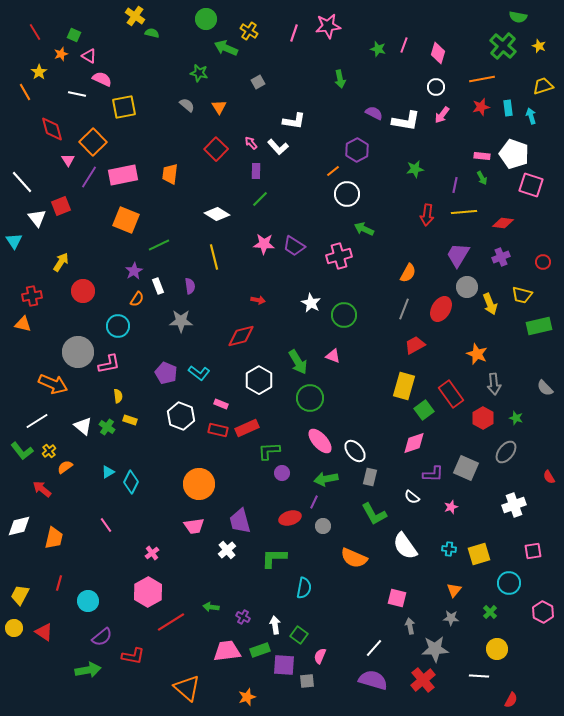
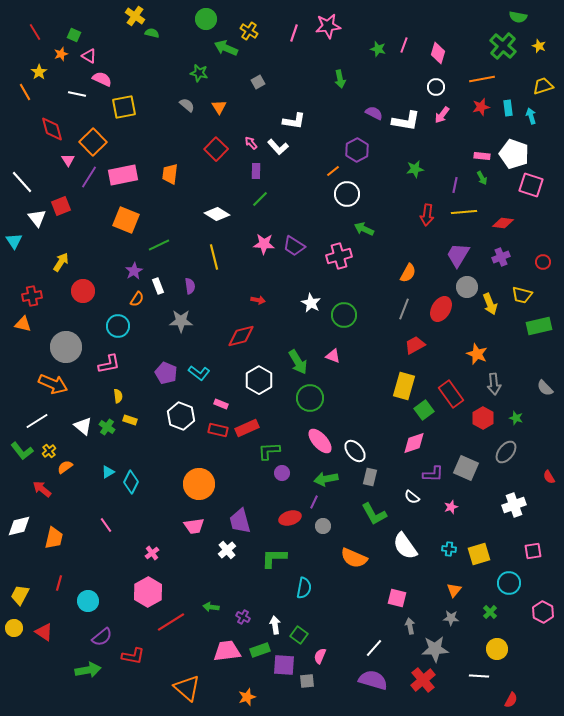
gray circle at (78, 352): moved 12 px left, 5 px up
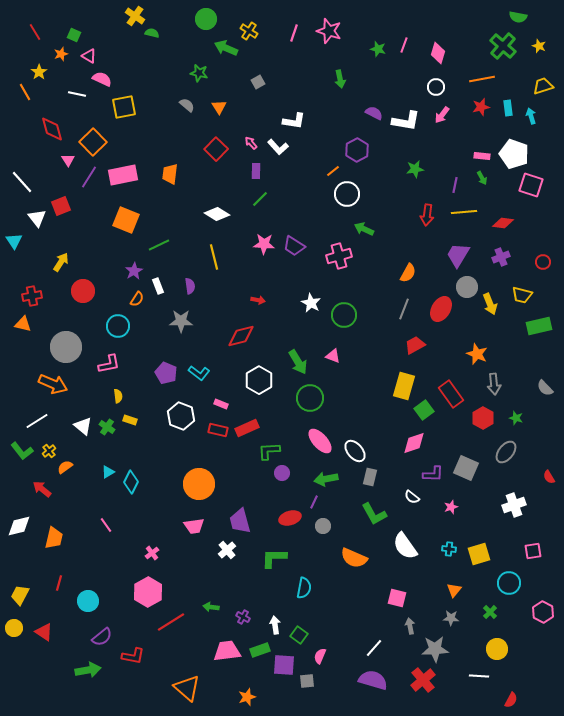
pink star at (328, 26): moved 1 px right, 5 px down; rotated 25 degrees clockwise
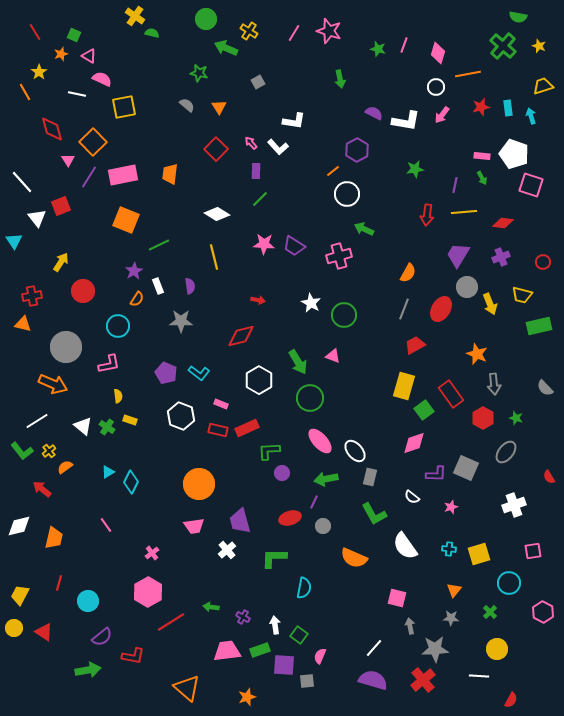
pink line at (294, 33): rotated 12 degrees clockwise
orange line at (482, 79): moved 14 px left, 5 px up
purple L-shape at (433, 474): moved 3 px right
